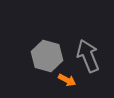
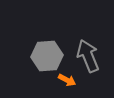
gray hexagon: rotated 20 degrees counterclockwise
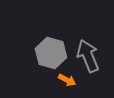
gray hexagon: moved 4 px right, 3 px up; rotated 20 degrees clockwise
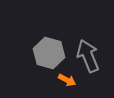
gray hexagon: moved 2 px left
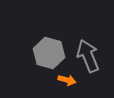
orange arrow: rotated 12 degrees counterclockwise
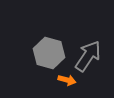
gray arrow: rotated 56 degrees clockwise
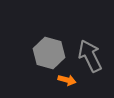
gray arrow: moved 2 px right; rotated 60 degrees counterclockwise
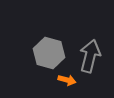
gray arrow: rotated 40 degrees clockwise
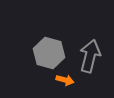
orange arrow: moved 2 px left
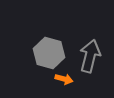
orange arrow: moved 1 px left, 1 px up
